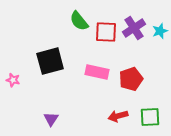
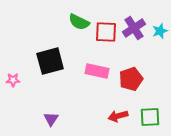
green semicircle: moved 1 px down; rotated 25 degrees counterclockwise
pink rectangle: moved 1 px up
pink star: rotated 16 degrees counterclockwise
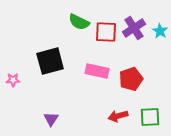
cyan star: rotated 21 degrees counterclockwise
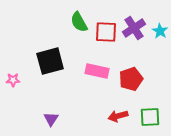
green semicircle: rotated 35 degrees clockwise
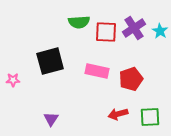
green semicircle: rotated 65 degrees counterclockwise
red arrow: moved 2 px up
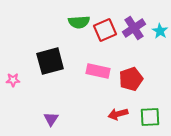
red square: moved 1 px left, 2 px up; rotated 25 degrees counterclockwise
pink rectangle: moved 1 px right
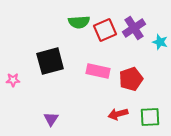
cyan star: moved 11 px down; rotated 14 degrees counterclockwise
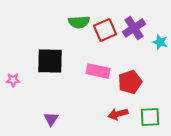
black square: rotated 16 degrees clockwise
red pentagon: moved 1 px left, 3 px down
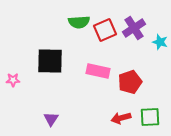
red arrow: moved 3 px right, 4 px down
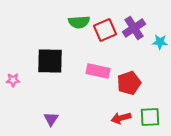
cyan star: rotated 14 degrees counterclockwise
red pentagon: moved 1 px left, 1 px down
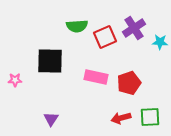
green semicircle: moved 2 px left, 4 px down
red square: moved 7 px down
pink rectangle: moved 2 px left, 6 px down
pink star: moved 2 px right
